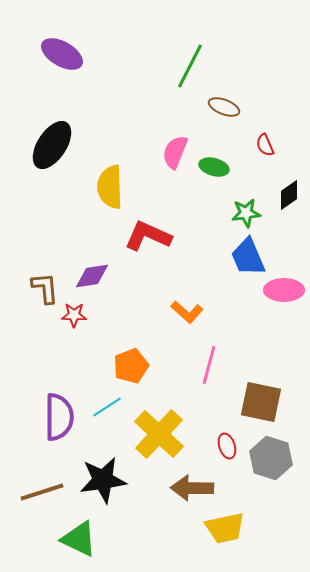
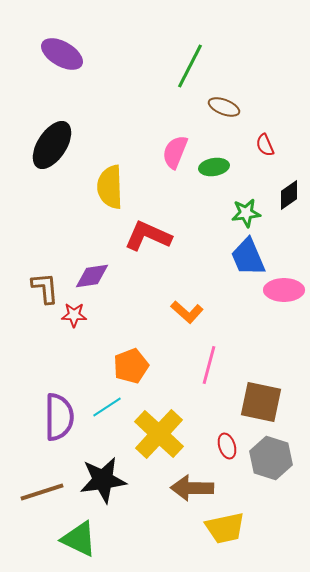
green ellipse: rotated 24 degrees counterclockwise
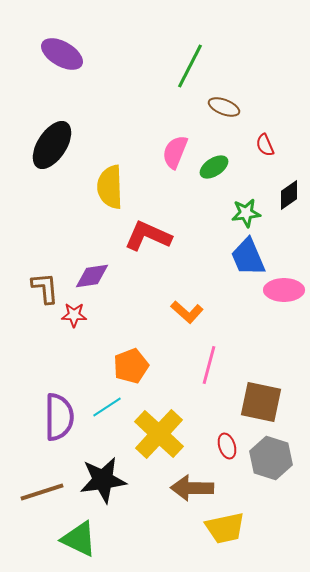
green ellipse: rotated 24 degrees counterclockwise
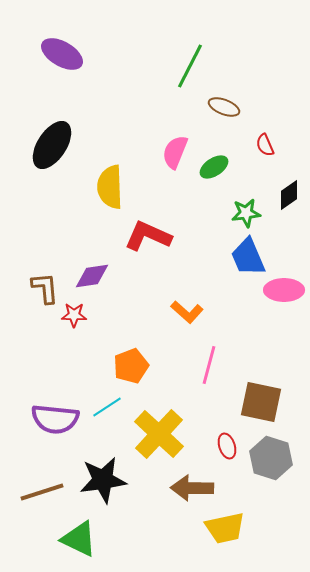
purple semicircle: moved 4 px left, 2 px down; rotated 96 degrees clockwise
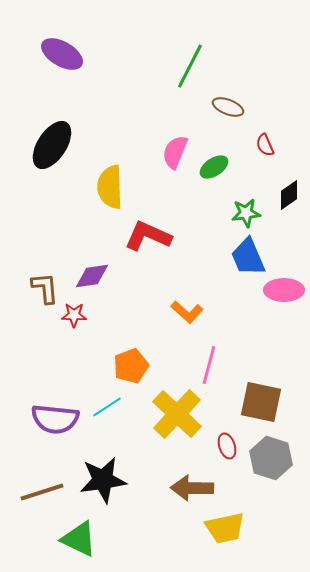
brown ellipse: moved 4 px right
yellow cross: moved 18 px right, 20 px up
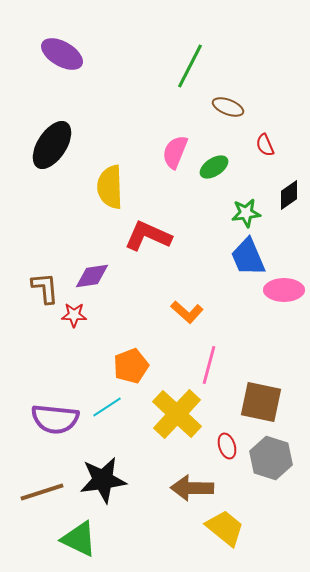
yellow trapezoid: rotated 129 degrees counterclockwise
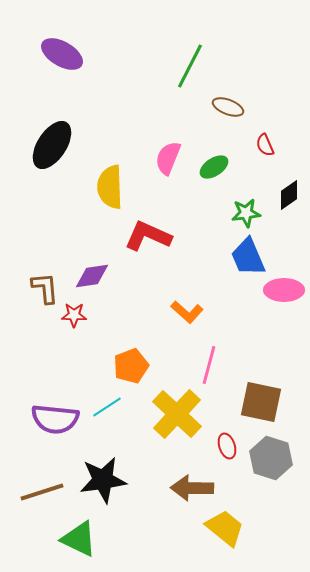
pink semicircle: moved 7 px left, 6 px down
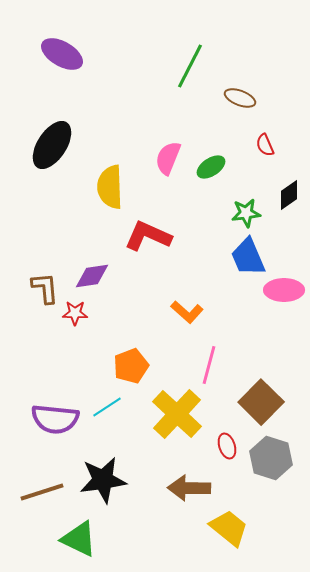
brown ellipse: moved 12 px right, 9 px up
green ellipse: moved 3 px left
red star: moved 1 px right, 2 px up
brown square: rotated 33 degrees clockwise
brown arrow: moved 3 px left
yellow trapezoid: moved 4 px right
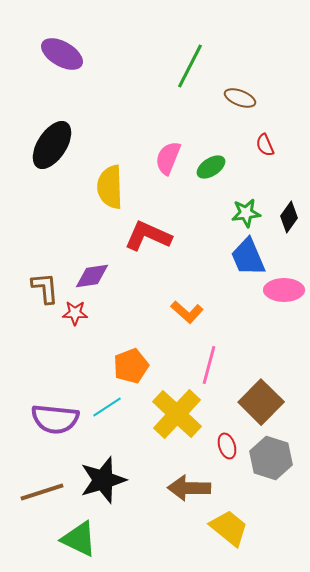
black diamond: moved 22 px down; rotated 20 degrees counterclockwise
black star: rotated 9 degrees counterclockwise
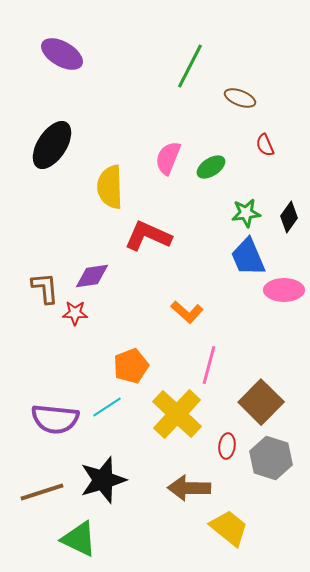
red ellipse: rotated 25 degrees clockwise
